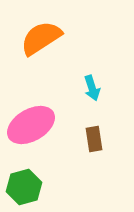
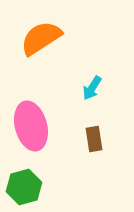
cyan arrow: rotated 50 degrees clockwise
pink ellipse: moved 1 px down; rotated 75 degrees counterclockwise
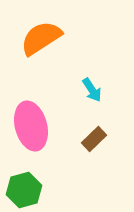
cyan arrow: moved 2 px down; rotated 65 degrees counterclockwise
brown rectangle: rotated 55 degrees clockwise
green hexagon: moved 3 px down
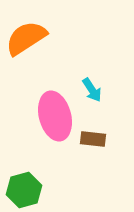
orange semicircle: moved 15 px left
pink ellipse: moved 24 px right, 10 px up
brown rectangle: moved 1 px left; rotated 50 degrees clockwise
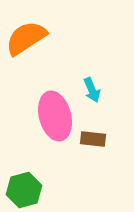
cyan arrow: rotated 10 degrees clockwise
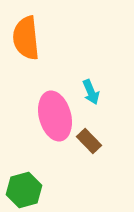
orange semicircle: rotated 63 degrees counterclockwise
cyan arrow: moved 1 px left, 2 px down
brown rectangle: moved 4 px left, 2 px down; rotated 40 degrees clockwise
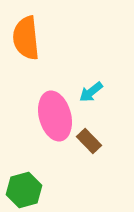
cyan arrow: rotated 75 degrees clockwise
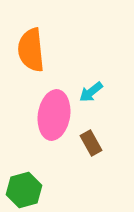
orange semicircle: moved 5 px right, 12 px down
pink ellipse: moved 1 px left, 1 px up; rotated 24 degrees clockwise
brown rectangle: moved 2 px right, 2 px down; rotated 15 degrees clockwise
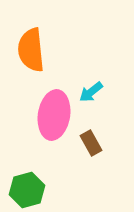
green hexagon: moved 3 px right
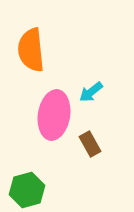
brown rectangle: moved 1 px left, 1 px down
